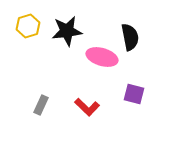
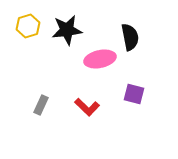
black star: moved 1 px up
pink ellipse: moved 2 px left, 2 px down; rotated 28 degrees counterclockwise
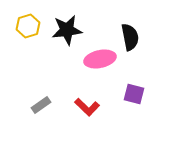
gray rectangle: rotated 30 degrees clockwise
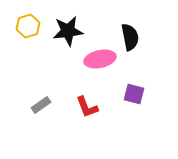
black star: moved 1 px right, 1 px down
red L-shape: rotated 25 degrees clockwise
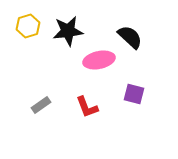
black semicircle: rotated 36 degrees counterclockwise
pink ellipse: moved 1 px left, 1 px down
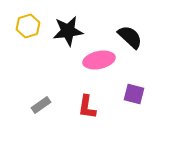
red L-shape: rotated 30 degrees clockwise
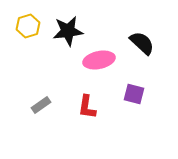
black semicircle: moved 12 px right, 6 px down
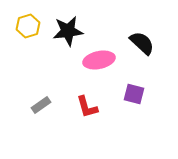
red L-shape: rotated 25 degrees counterclockwise
